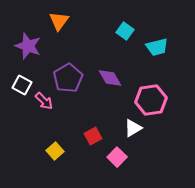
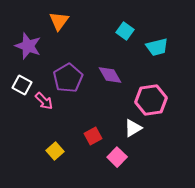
purple diamond: moved 3 px up
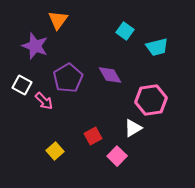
orange triangle: moved 1 px left, 1 px up
purple star: moved 7 px right
pink square: moved 1 px up
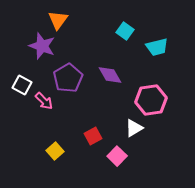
purple star: moved 7 px right
white triangle: moved 1 px right
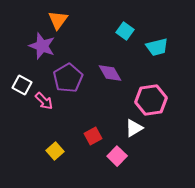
purple diamond: moved 2 px up
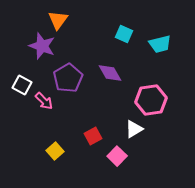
cyan square: moved 1 px left, 3 px down; rotated 12 degrees counterclockwise
cyan trapezoid: moved 3 px right, 3 px up
white triangle: moved 1 px down
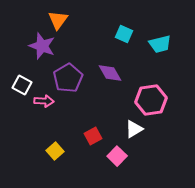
pink arrow: rotated 42 degrees counterclockwise
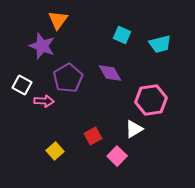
cyan square: moved 2 px left, 1 px down
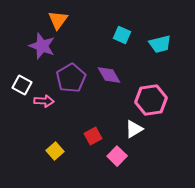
purple diamond: moved 1 px left, 2 px down
purple pentagon: moved 3 px right
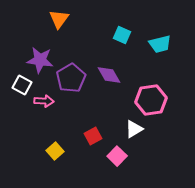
orange triangle: moved 1 px right, 1 px up
purple star: moved 2 px left, 14 px down; rotated 12 degrees counterclockwise
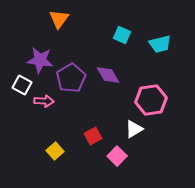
purple diamond: moved 1 px left
